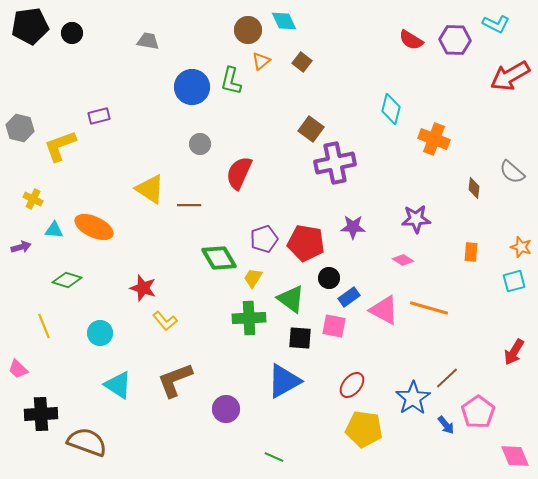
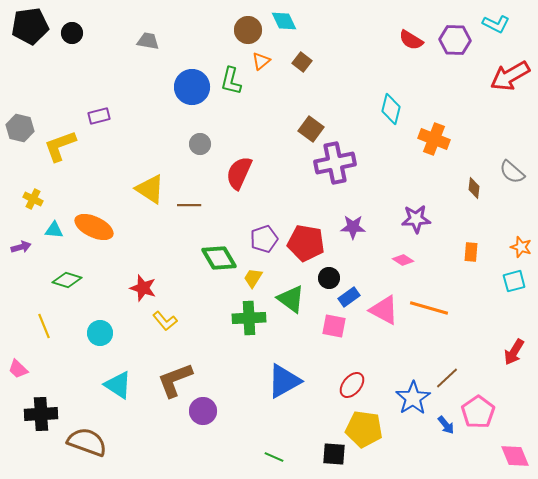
black square at (300, 338): moved 34 px right, 116 px down
purple circle at (226, 409): moved 23 px left, 2 px down
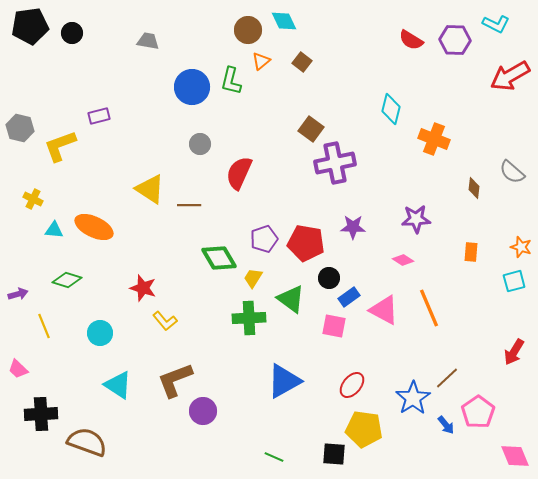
purple arrow at (21, 247): moved 3 px left, 47 px down
orange line at (429, 308): rotated 51 degrees clockwise
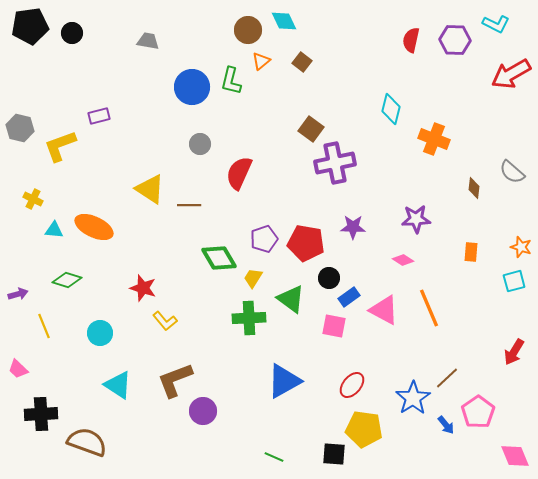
red semicircle at (411, 40): rotated 70 degrees clockwise
red arrow at (510, 76): moved 1 px right, 2 px up
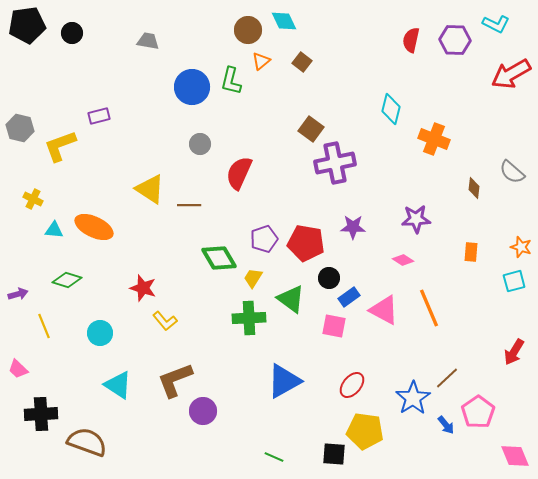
black pentagon at (30, 26): moved 3 px left, 1 px up
yellow pentagon at (364, 429): moved 1 px right, 2 px down
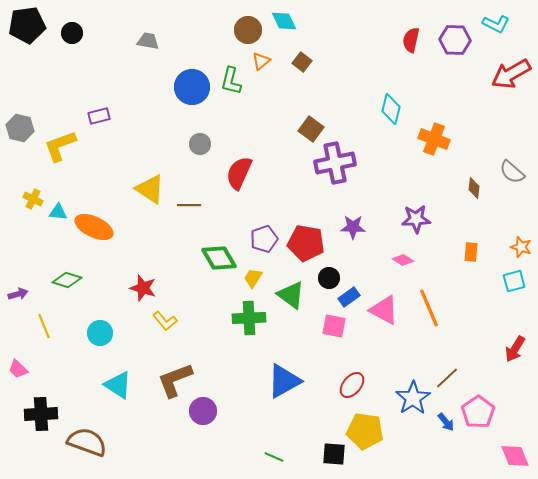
cyan triangle at (54, 230): moved 4 px right, 18 px up
green triangle at (291, 299): moved 4 px up
red arrow at (514, 352): moved 1 px right, 3 px up
blue arrow at (446, 425): moved 3 px up
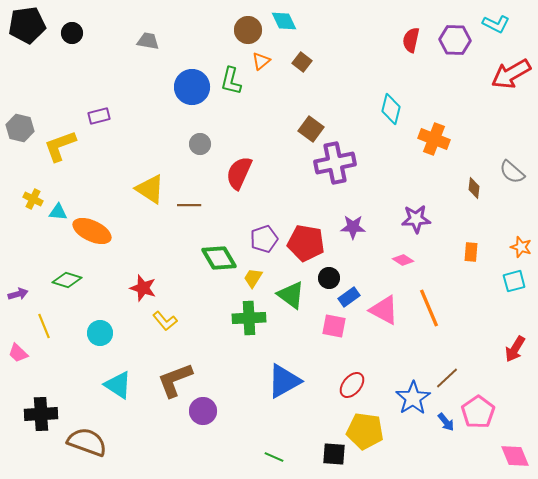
orange ellipse at (94, 227): moved 2 px left, 4 px down
pink trapezoid at (18, 369): moved 16 px up
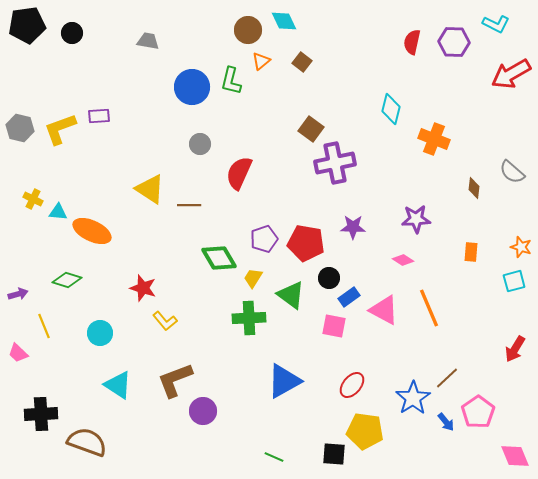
red semicircle at (411, 40): moved 1 px right, 2 px down
purple hexagon at (455, 40): moved 1 px left, 2 px down
purple rectangle at (99, 116): rotated 10 degrees clockwise
yellow L-shape at (60, 146): moved 17 px up
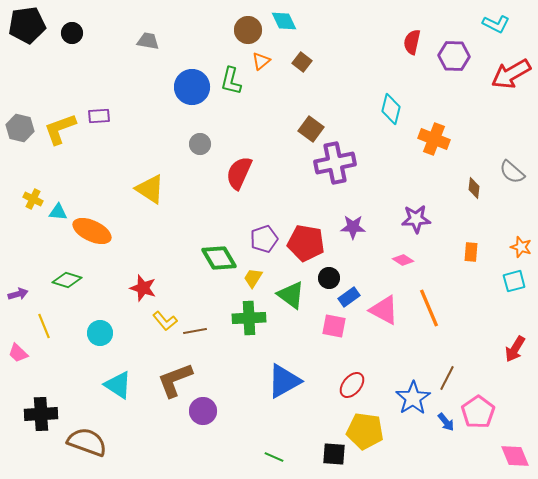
purple hexagon at (454, 42): moved 14 px down
brown line at (189, 205): moved 6 px right, 126 px down; rotated 10 degrees counterclockwise
brown line at (447, 378): rotated 20 degrees counterclockwise
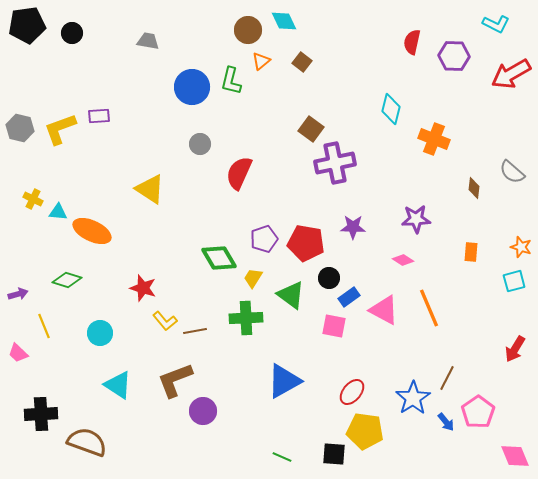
green cross at (249, 318): moved 3 px left
red ellipse at (352, 385): moved 7 px down
green line at (274, 457): moved 8 px right
